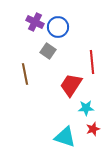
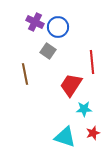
cyan star: moved 2 px left, 1 px down
red star: moved 4 px down
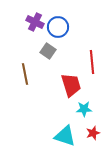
red trapezoid: rotated 130 degrees clockwise
cyan triangle: moved 1 px up
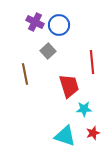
blue circle: moved 1 px right, 2 px up
gray square: rotated 14 degrees clockwise
red trapezoid: moved 2 px left, 1 px down
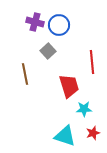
purple cross: rotated 12 degrees counterclockwise
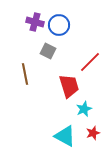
gray square: rotated 21 degrees counterclockwise
red line: moved 2 px left; rotated 50 degrees clockwise
cyan star: rotated 21 degrees counterclockwise
cyan triangle: rotated 10 degrees clockwise
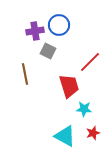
purple cross: moved 9 px down; rotated 24 degrees counterclockwise
cyan star: rotated 28 degrees clockwise
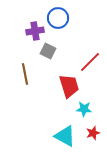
blue circle: moved 1 px left, 7 px up
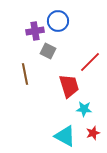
blue circle: moved 3 px down
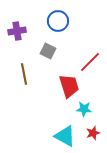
purple cross: moved 18 px left
brown line: moved 1 px left
